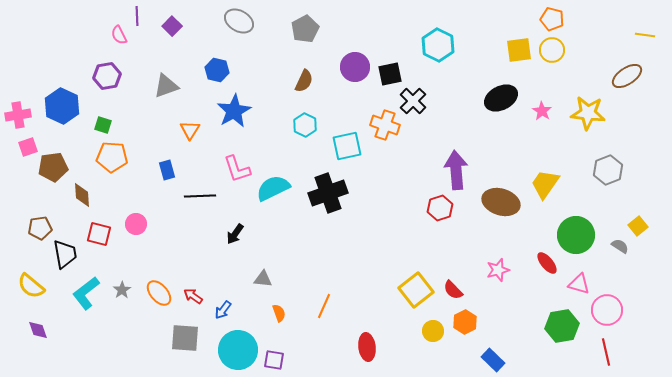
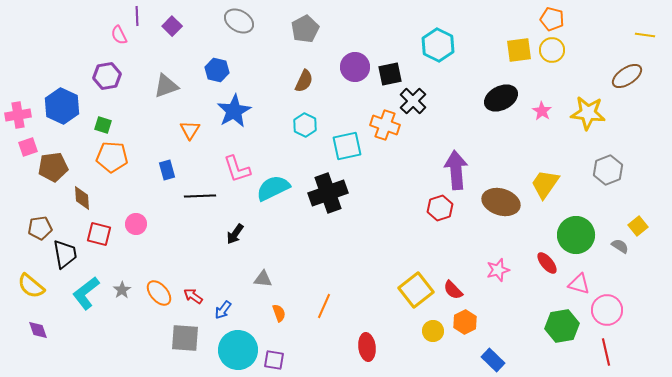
brown diamond at (82, 195): moved 3 px down
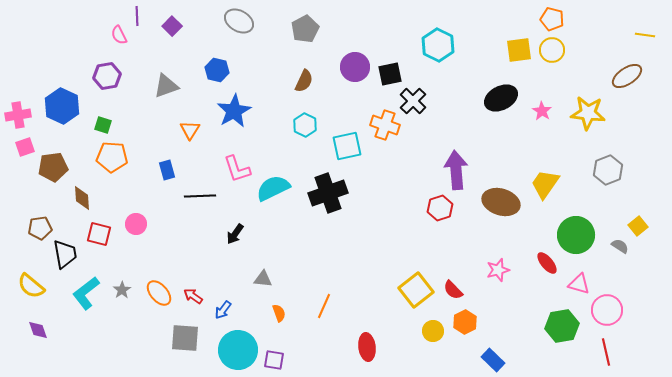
pink square at (28, 147): moved 3 px left
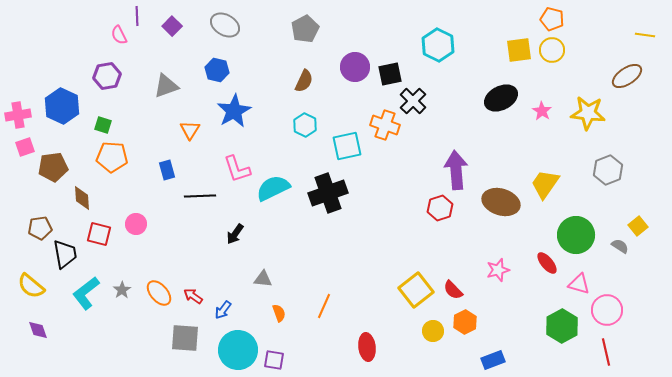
gray ellipse at (239, 21): moved 14 px left, 4 px down
green hexagon at (562, 326): rotated 20 degrees counterclockwise
blue rectangle at (493, 360): rotated 65 degrees counterclockwise
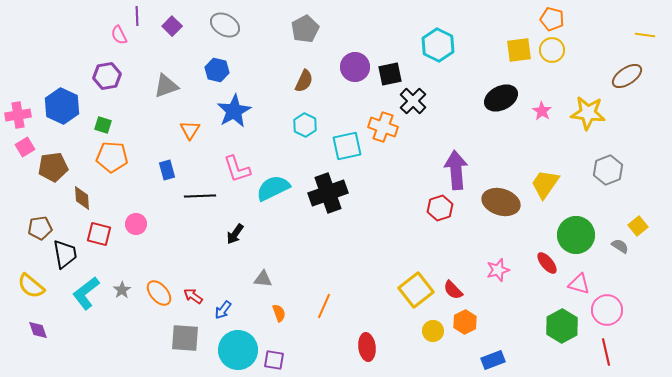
orange cross at (385, 125): moved 2 px left, 2 px down
pink square at (25, 147): rotated 12 degrees counterclockwise
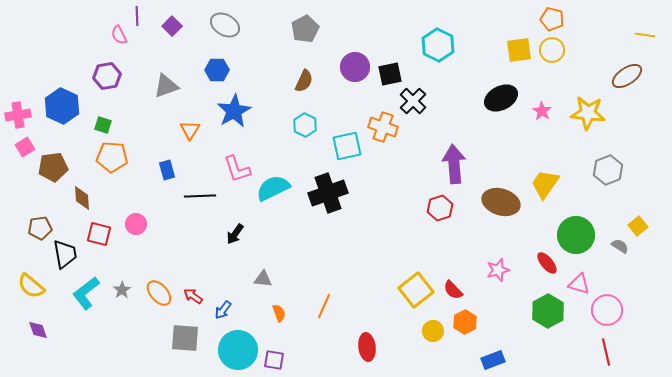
blue hexagon at (217, 70): rotated 15 degrees counterclockwise
purple arrow at (456, 170): moved 2 px left, 6 px up
green hexagon at (562, 326): moved 14 px left, 15 px up
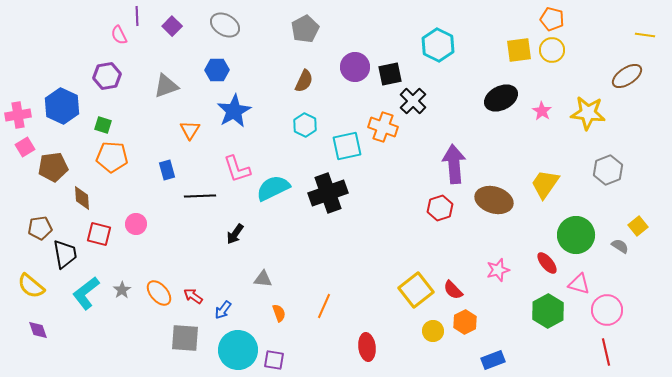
brown ellipse at (501, 202): moved 7 px left, 2 px up
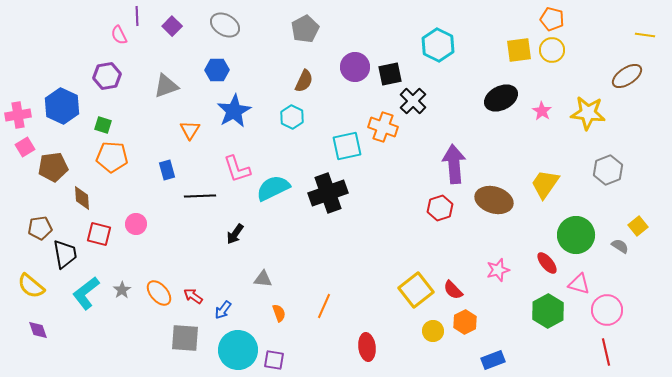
cyan hexagon at (305, 125): moved 13 px left, 8 px up
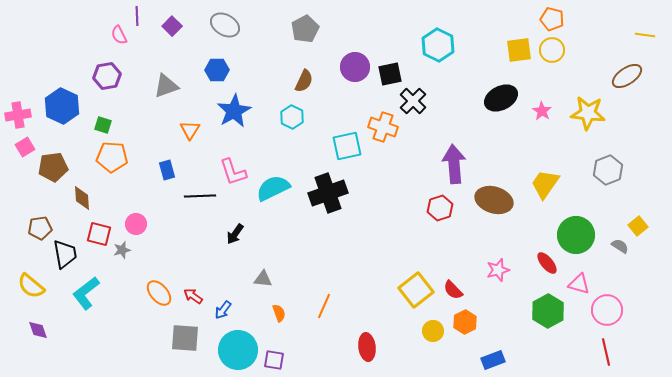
pink L-shape at (237, 169): moved 4 px left, 3 px down
gray star at (122, 290): moved 40 px up; rotated 18 degrees clockwise
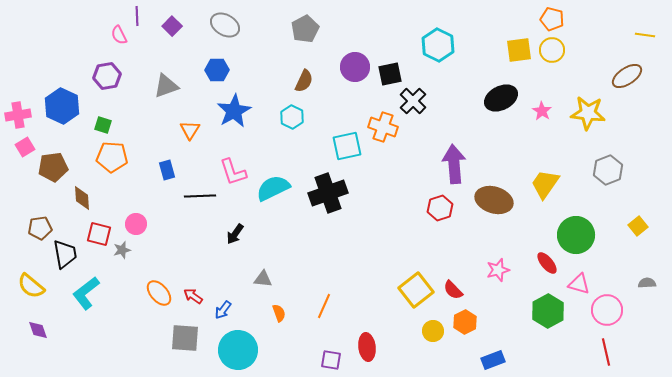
gray semicircle at (620, 246): moved 27 px right, 37 px down; rotated 36 degrees counterclockwise
purple square at (274, 360): moved 57 px right
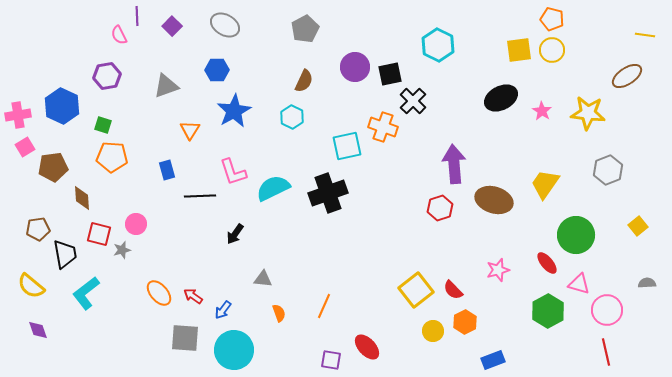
brown pentagon at (40, 228): moved 2 px left, 1 px down
red ellipse at (367, 347): rotated 36 degrees counterclockwise
cyan circle at (238, 350): moved 4 px left
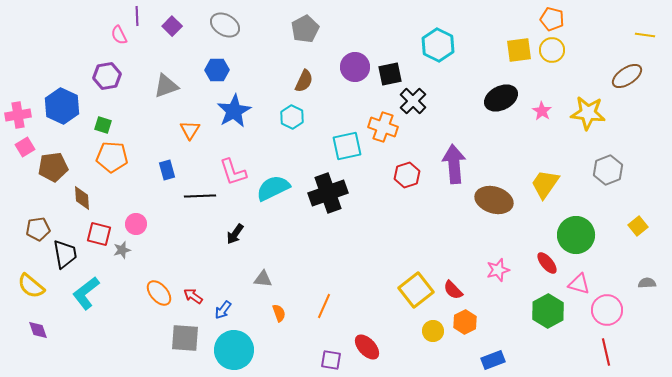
red hexagon at (440, 208): moved 33 px left, 33 px up
